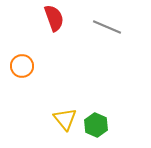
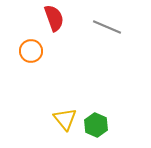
orange circle: moved 9 px right, 15 px up
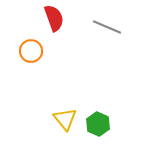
green hexagon: moved 2 px right, 1 px up
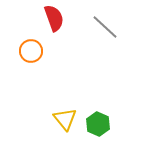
gray line: moved 2 px left; rotated 20 degrees clockwise
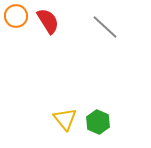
red semicircle: moved 6 px left, 3 px down; rotated 12 degrees counterclockwise
orange circle: moved 15 px left, 35 px up
green hexagon: moved 2 px up
